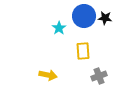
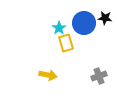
blue circle: moved 7 px down
yellow rectangle: moved 17 px left, 8 px up; rotated 12 degrees counterclockwise
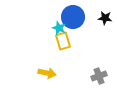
blue circle: moved 11 px left, 6 px up
cyan star: rotated 16 degrees counterclockwise
yellow rectangle: moved 3 px left, 2 px up
yellow arrow: moved 1 px left, 2 px up
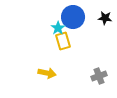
cyan star: moved 1 px left; rotated 16 degrees clockwise
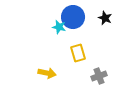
black star: rotated 16 degrees clockwise
cyan star: moved 1 px right, 1 px up; rotated 24 degrees counterclockwise
yellow rectangle: moved 15 px right, 12 px down
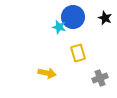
gray cross: moved 1 px right, 2 px down
